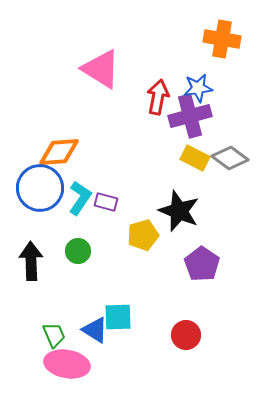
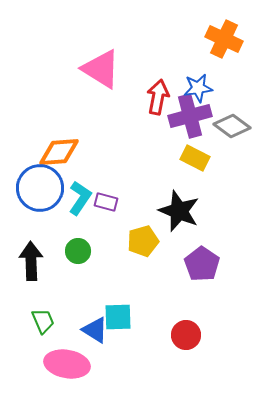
orange cross: moved 2 px right; rotated 15 degrees clockwise
gray diamond: moved 2 px right, 32 px up
yellow pentagon: moved 6 px down
green trapezoid: moved 11 px left, 14 px up
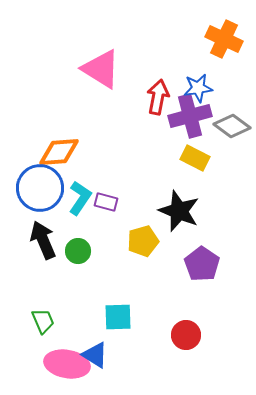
black arrow: moved 12 px right, 21 px up; rotated 21 degrees counterclockwise
blue triangle: moved 25 px down
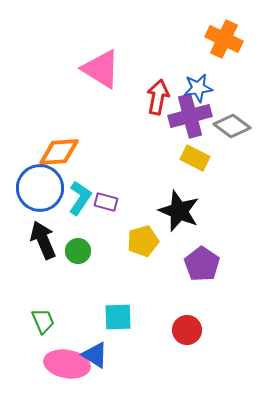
red circle: moved 1 px right, 5 px up
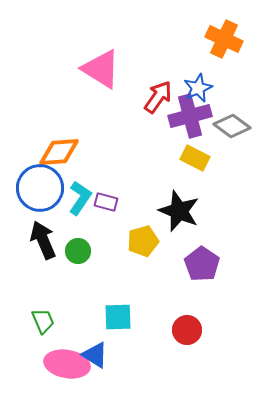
blue star: rotated 16 degrees counterclockwise
red arrow: rotated 24 degrees clockwise
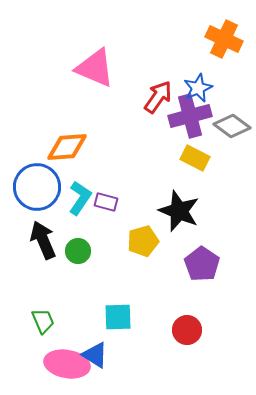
pink triangle: moved 6 px left, 1 px up; rotated 9 degrees counterclockwise
orange diamond: moved 8 px right, 5 px up
blue circle: moved 3 px left, 1 px up
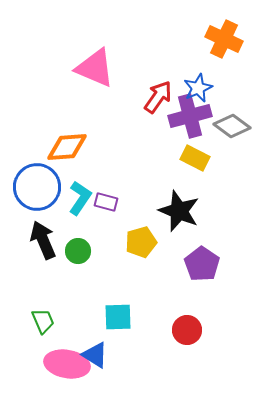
yellow pentagon: moved 2 px left, 1 px down
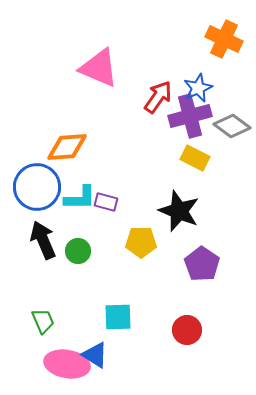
pink triangle: moved 4 px right
cyan L-shape: rotated 56 degrees clockwise
yellow pentagon: rotated 16 degrees clockwise
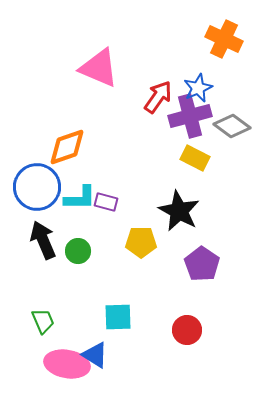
orange diamond: rotated 15 degrees counterclockwise
black star: rotated 6 degrees clockwise
